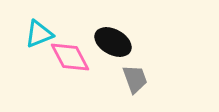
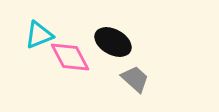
cyan triangle: moved 1 px down
gray trapezoid: rotated 28 degrees counterclockwise
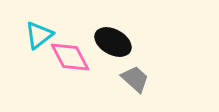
cyan triangle: rotated 16 degrees counterclockwise
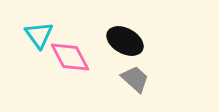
cyan triangle: rotated 28 degrees counterclockwise
black ellipse: moved 12 px right, 1 px up
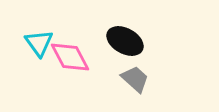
cyan triangle: moved 8 px down
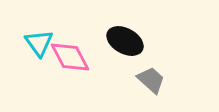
gray trapezoid: moved 16 px right, 1 px down
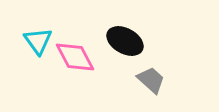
cyan triangle: moved 1 px left, 2 px up
pink diamond: moved 5 px right
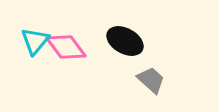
cyan triangle: moved 3 px left; rotated 16 degrees clockwise
pink diamond: moved 9 px left, 10 px up; rotated 9 degrees counterclockwise
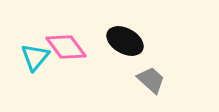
cyan triangle: moved 16 px down
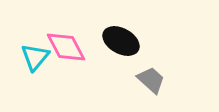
black ellipse: moved 4 px left
pink diamond: rotated 9 degrees clockwise
